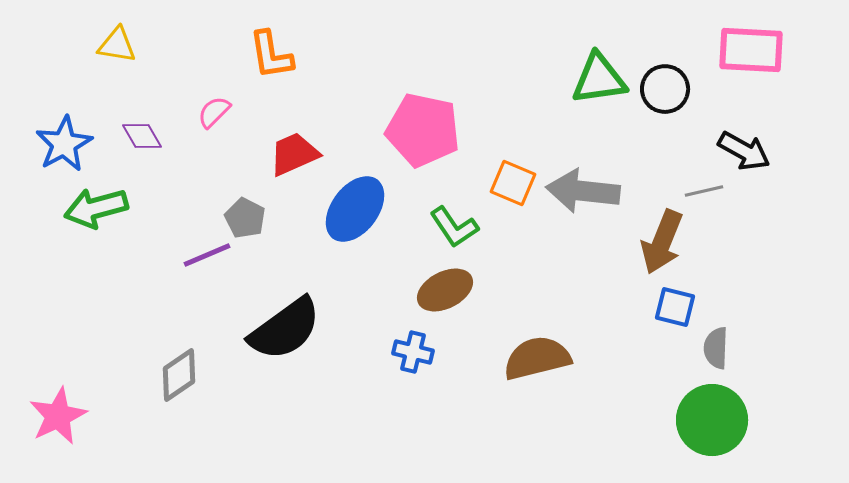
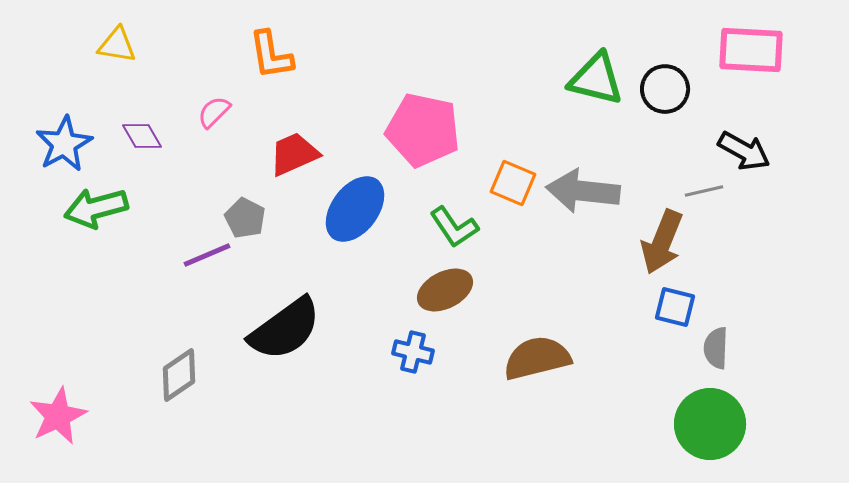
green triangle: moved 3 px left; rotated 22 degrees clockwise
green circle: moved 2 px left, 4 px down
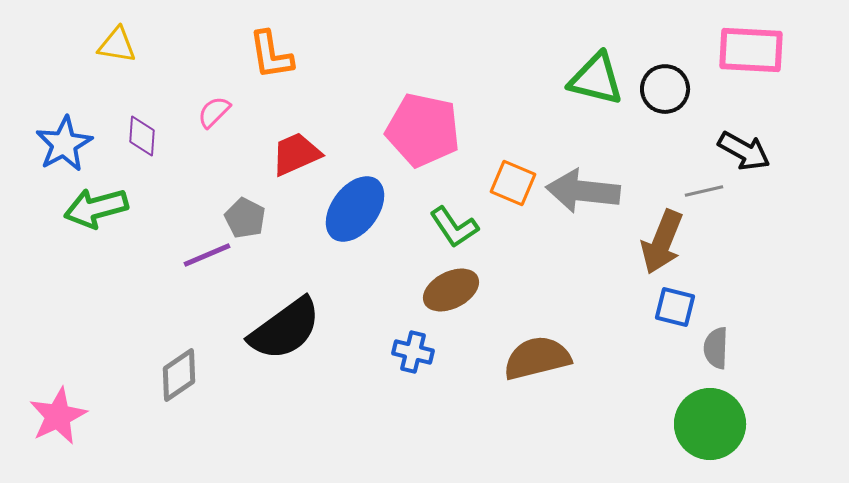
purple diamond: rotated 33 degrees clockwise
red trapezoid: moved 2 px right
brown ellipse: moved 6 px right
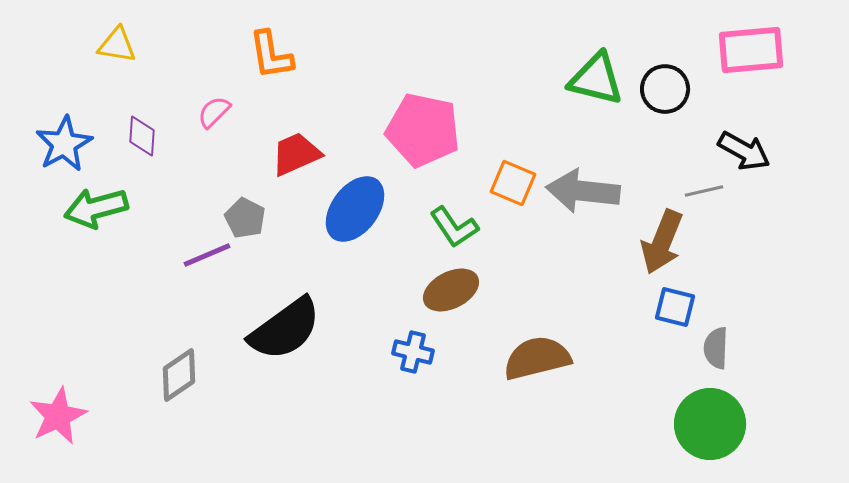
pink rectangle: rotated 8 degrees counterclockwise
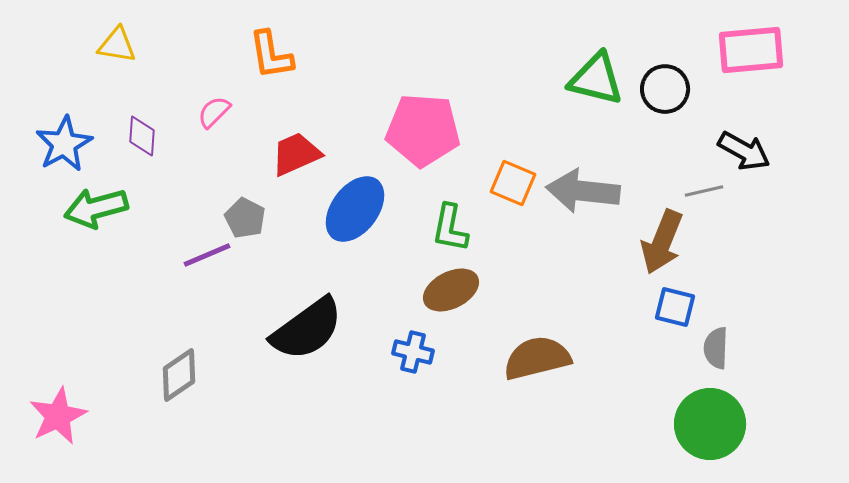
pink pentagon: rotated 8 degrees counterclockwise
green L-shape: moved 4 px left, 1 px down; rotated 45 degrees clockwise
black semicircle: moved 22 px right
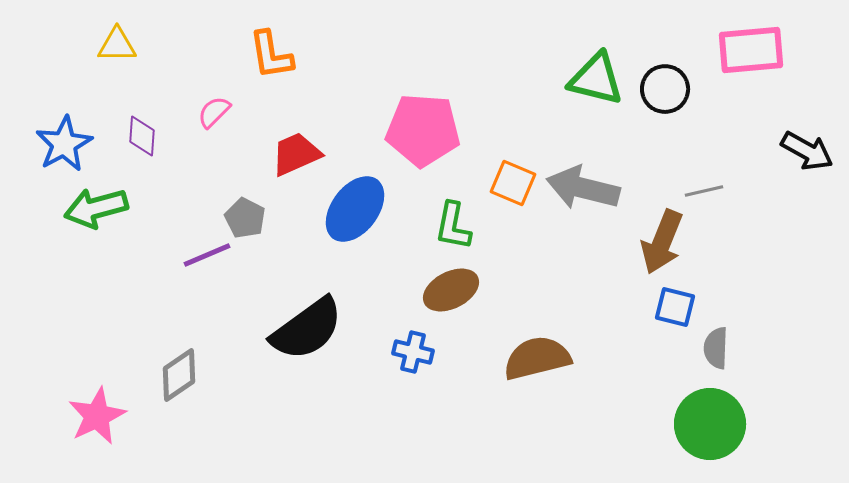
yellow triangle: rotated 9 degrees counterclockwise
black arrow: moved 63 px right
gray arrow: moved 3 px up; rotated 8 degrees clockwise
green L-shape: moved 3 px right, 2 px up
pink star: moved 39 px right
